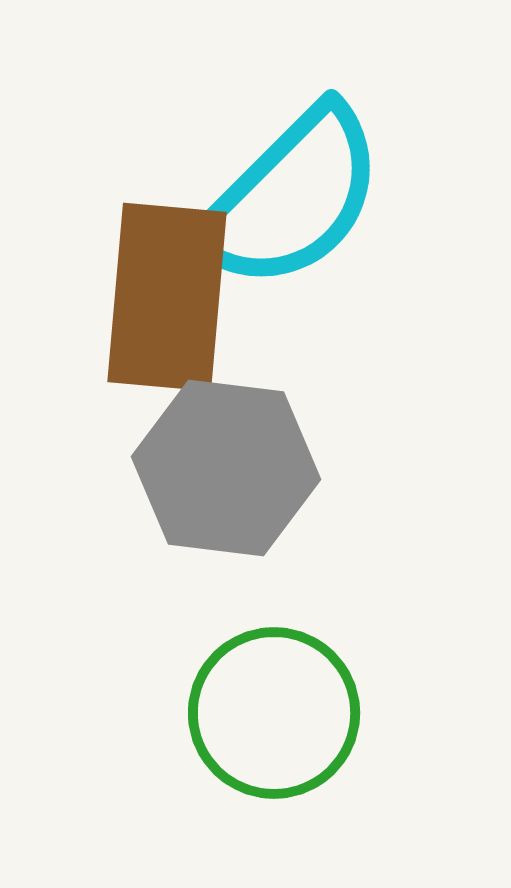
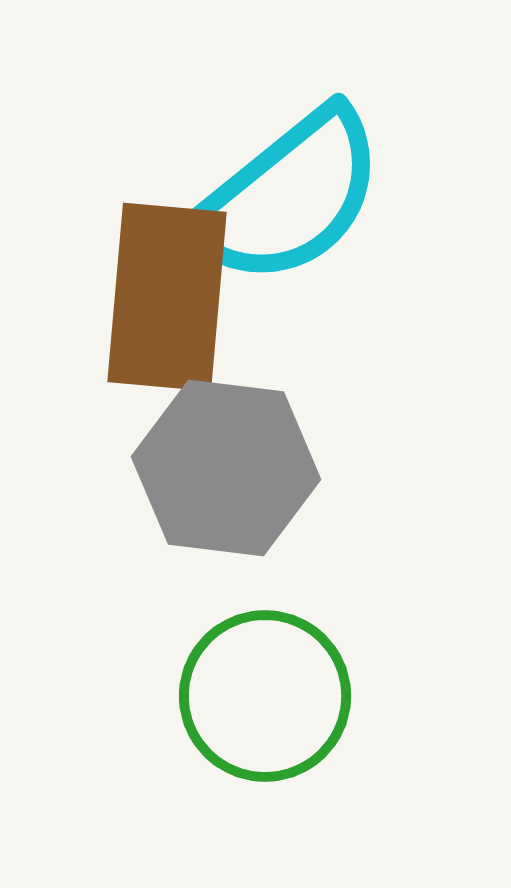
cyan semicircle: moved 3 px left, 1 px up; rotated 6 degrees clockwise
green circle: moved 9 px left, 17 px up
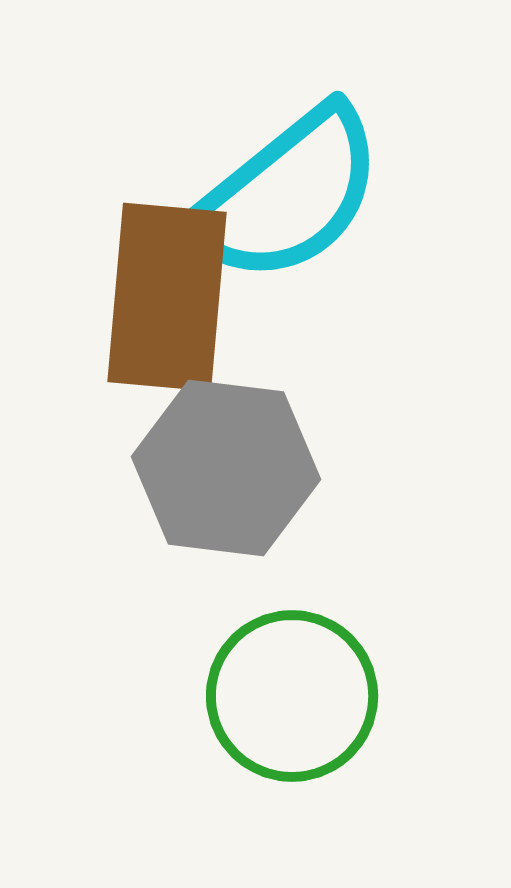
cyan semicircle: moved 1 px left, 2 px up
green circle: moved 27 px right
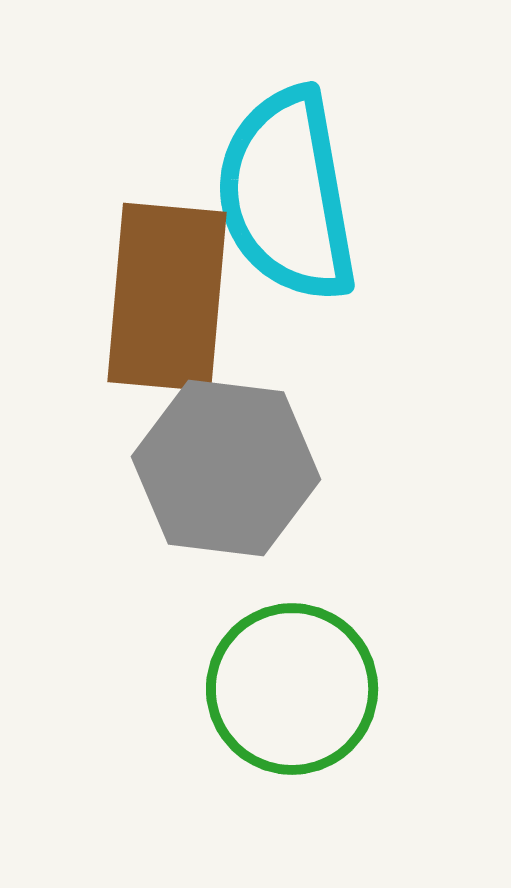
cyan semicircle: rotated 119 degrees clockwise
green circle: moved 7 px up
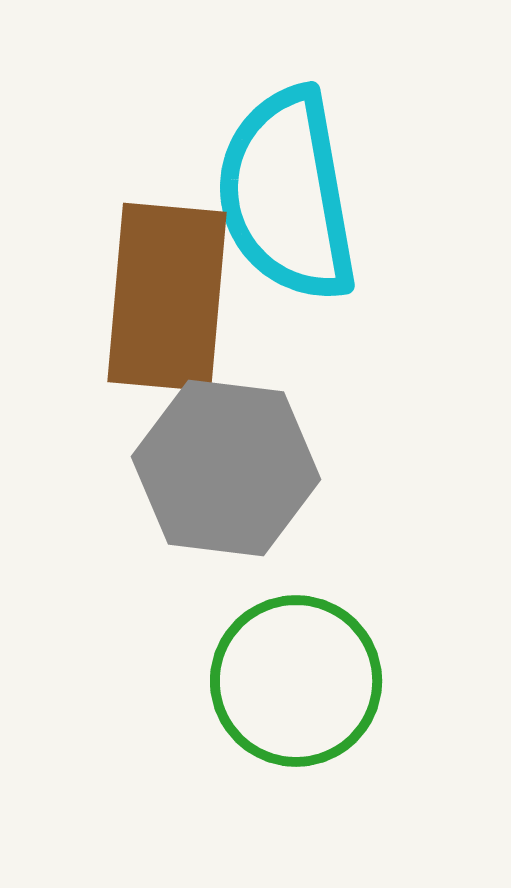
green circle: moved 4 px right, 8 px up
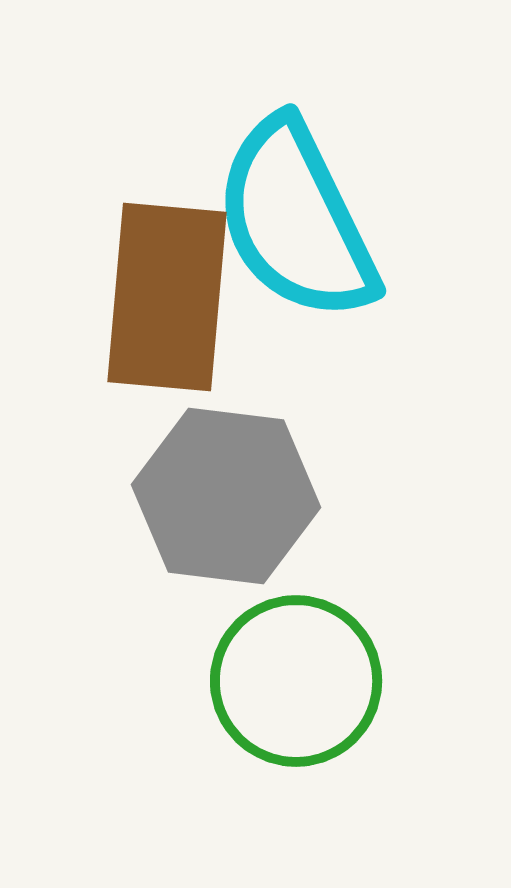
cyan semicircle: moved 9 px right, 25 px down; rotated 16 degrees counterclockwise
gray hexagon: moved 28 px down
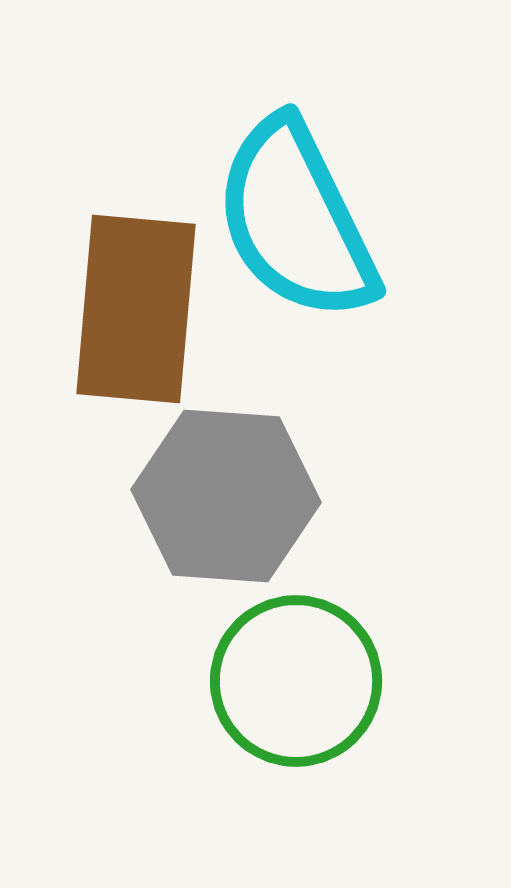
brown rectangle: moved 31 px left, 12 px down
gray hexagon: rotated 3 degrees counterclockwise
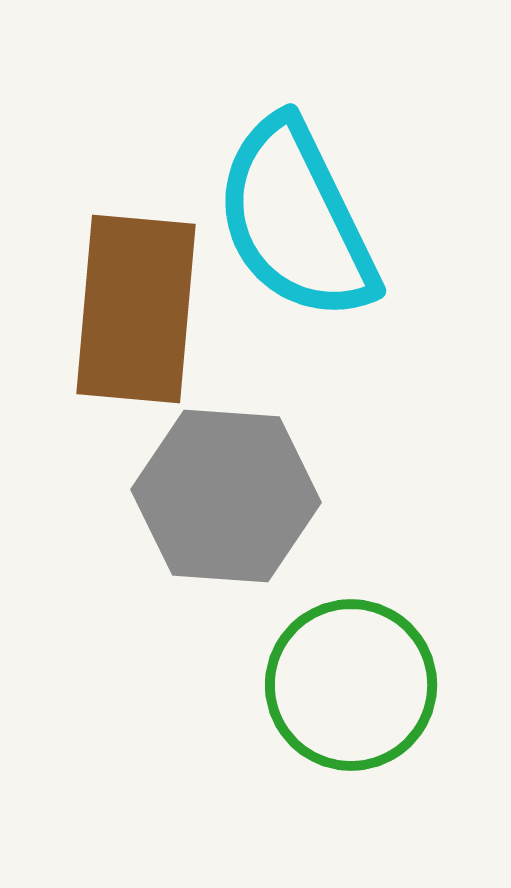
green circle: moved 55 px right, 4 px down
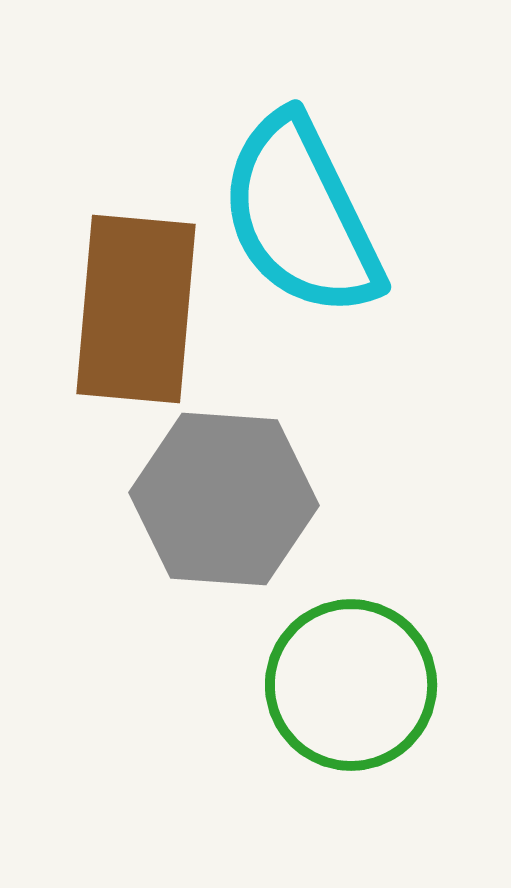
cyan semicircle: moved 5 px right, 4 px up
gray hexagon: moved 2 px left, 3 px down
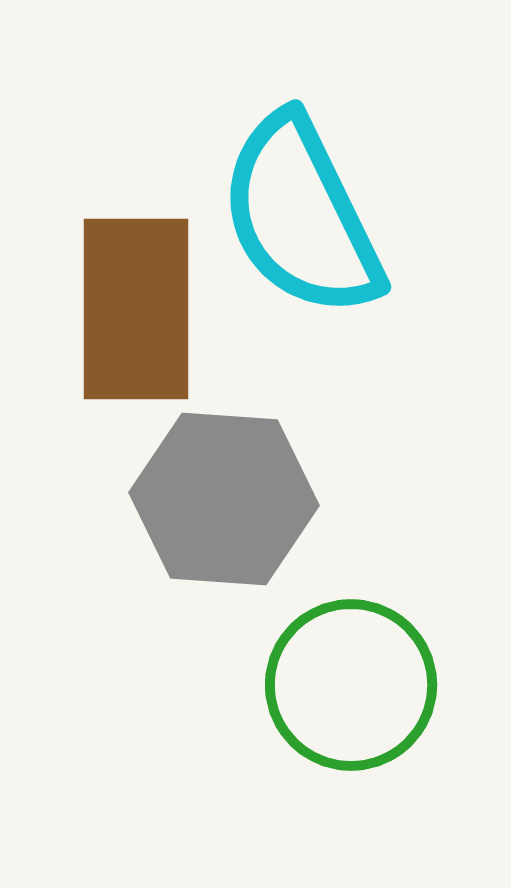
brown rectangle: rotated 5 degrees counterclockwise
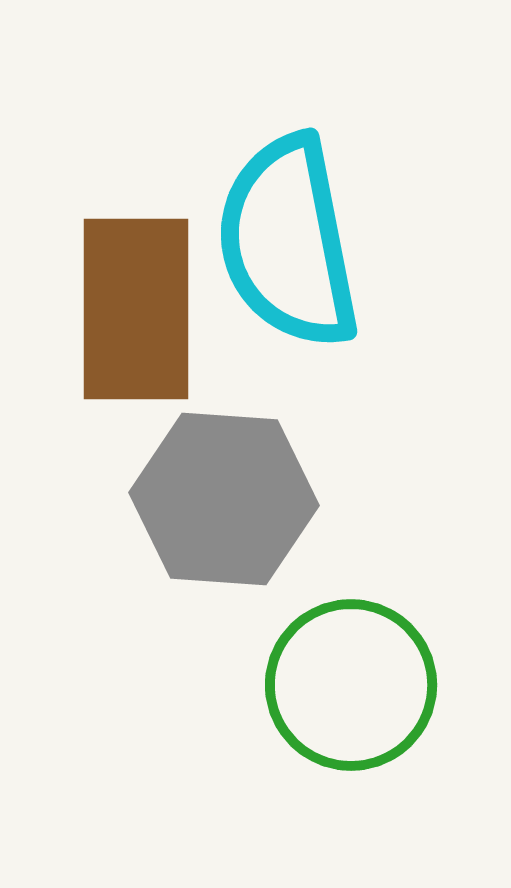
cyan semicircle: moved 13 px left, 26 px down; rotated 15 degrees clockwise
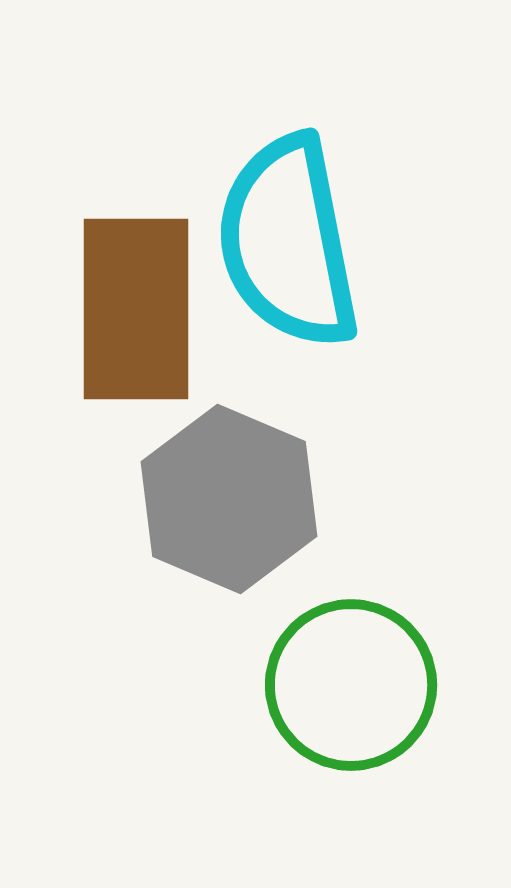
gray hexagon: moved 5 px right; rotated 19 degrees clockwise
